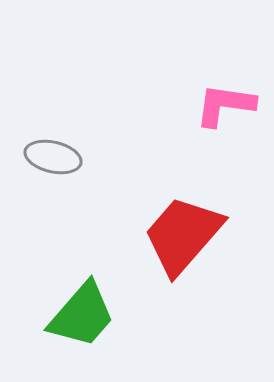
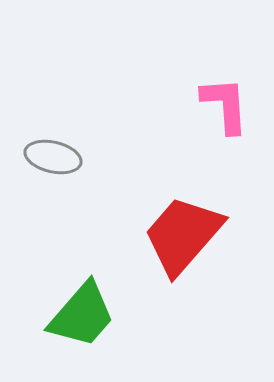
pink L-shape: rotated 78 degrees clockwise
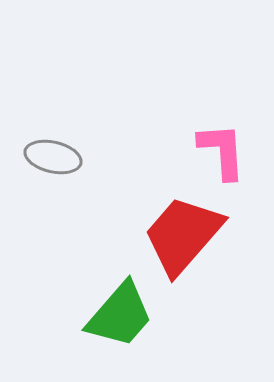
pink L-shape: moved 3 px left, 46 px down
green trapezoid: moved 38 px right
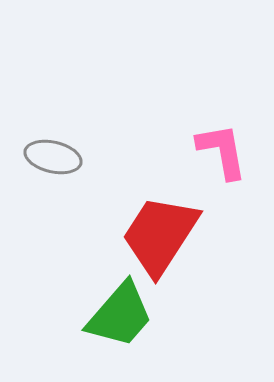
pink L-shape: rotated 6 degrees counterclockwise
red trapezoid: moved 23 px left; rotated 8 degrees counterclockwise
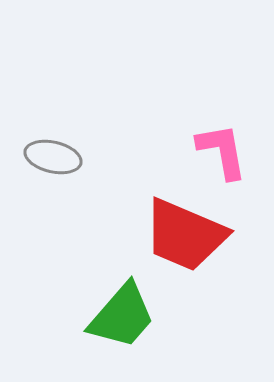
red trapezoid: moved 25 px right; rotated 100 degrees counterclockwise
green trapezoid: moved 2 px right, 1 px down
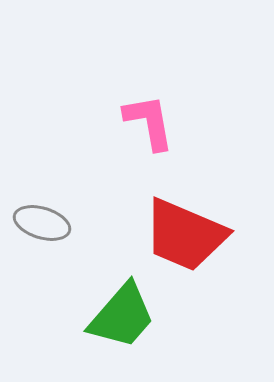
pink L-shape: moved 73 px left, 29 px up
gray ellipse: moved 11 px left, 66 px down; rotated 4 degrees clockwise
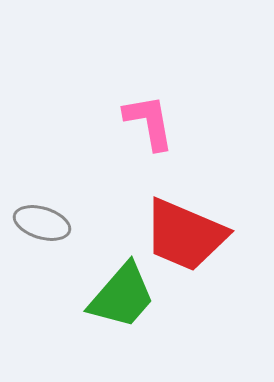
green trapezoid: moved 20 px up
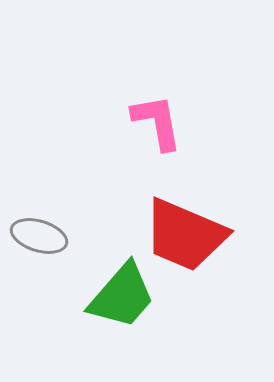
pink L-shape: moved 8 px right
gray ellipse: moved 3 px left, 13 px down
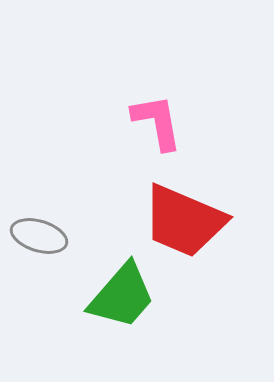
red trapezoid: moved 1 px left, 14 px up
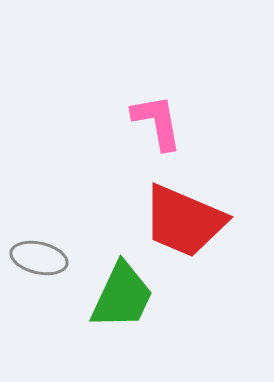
gray ellipse: moved 22 px down; rotated 4 degrees counterclockwise
green trapezoid: rotated 16 degrees counterclockwise
